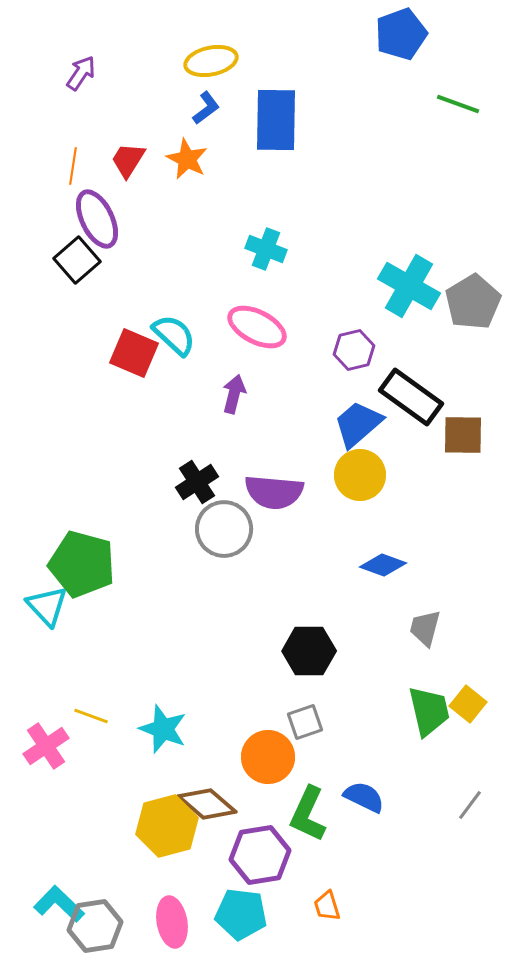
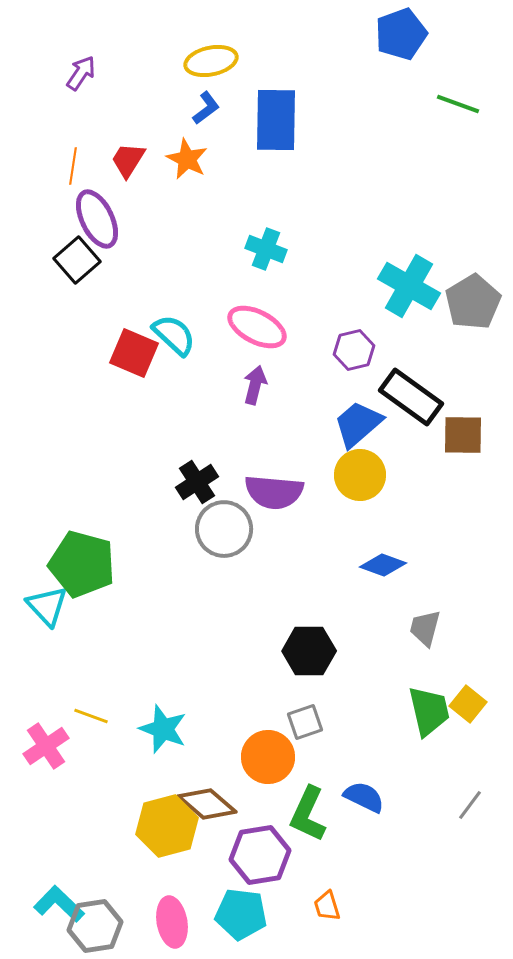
purple arrow at (234, 394): moved 21 px right, 9 px up
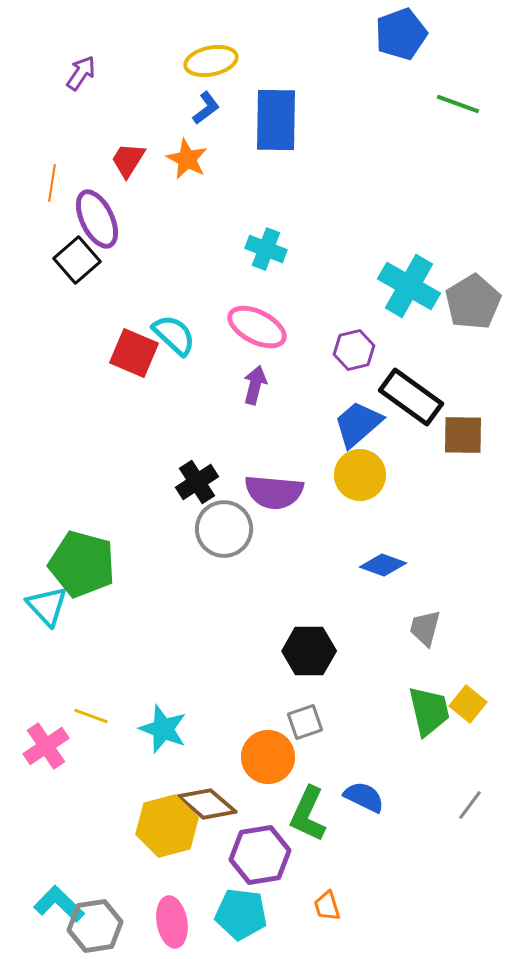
orange line at (73, 166): moved 21 px left, 17 px down
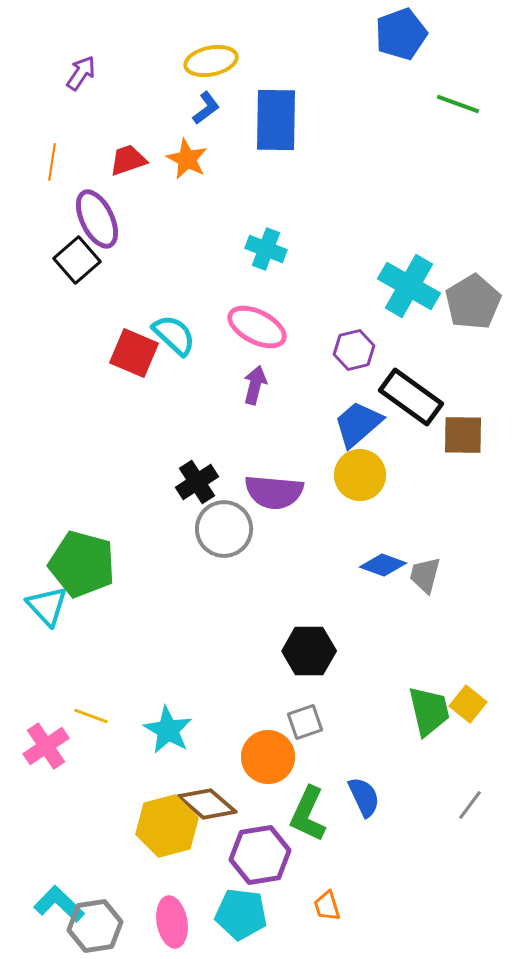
red trapezoid at (128, 160): rotated 39 degrees clockwise
orange line at (52, 183): moved 21 px up
gray trapezoid at (425, 628): moved 53 px up
cyan star at (163, 729): moved 5 px right, 1 px down; rotated 9 degrees clockwise
blue semicircle at (364, 797): rotated 39 degrees clockwise
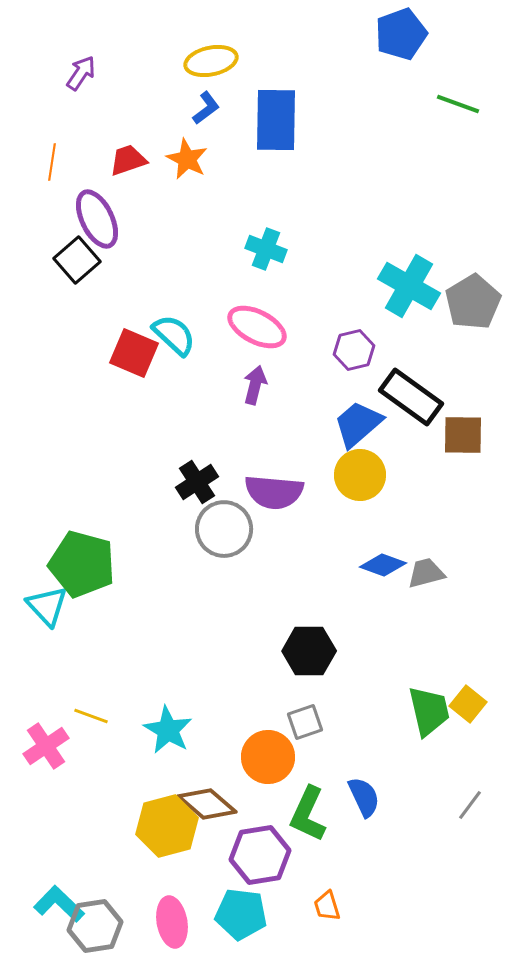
gray trapezoid at (425, 575): moved 1 px right, 2 px up; rotated 60 degrees clockwise
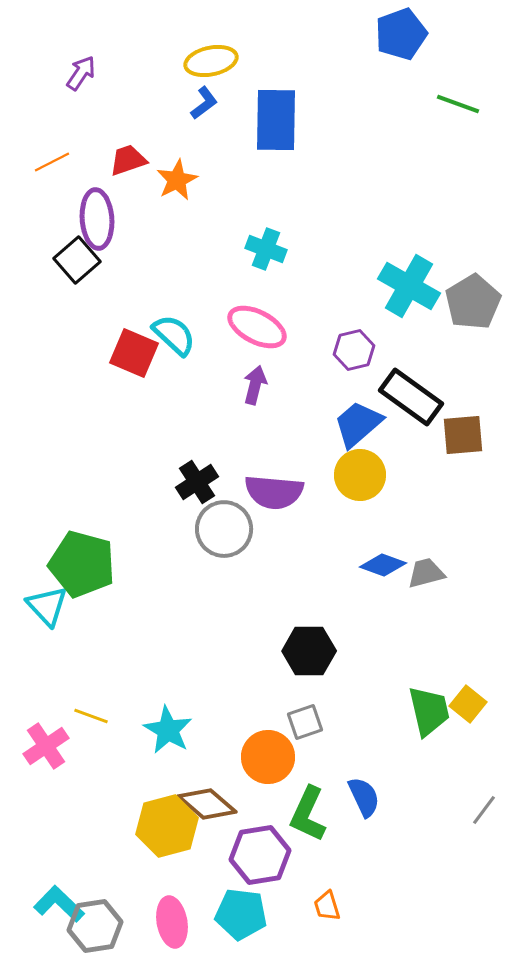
blue L-shape at (206, 108): moved 2 px left, 5 px up
orange star at (187, 159): moved 10 px left, 21 px down; rotated 18 degrees clockwise
orange line at (52, 162): rotated 54 degrees clockwise
purple ellipse at (97, 219): rotated 22 degrees clockwise
brown square at (463, 435): rotated 6 degrees counterclockwise
gray line at (470, 805): moved 14 px right, 5 px down
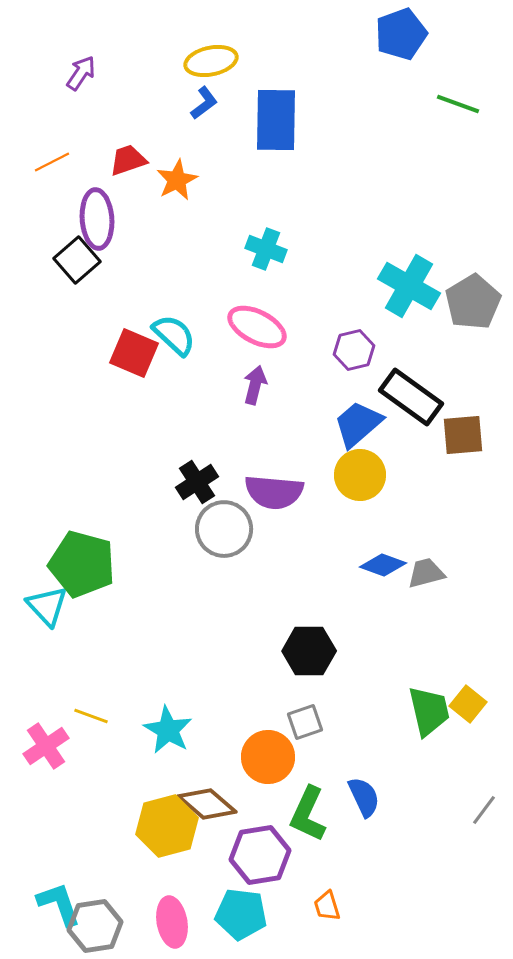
cyan L-shape at (59, 904): rotated 27 degrees clockwise
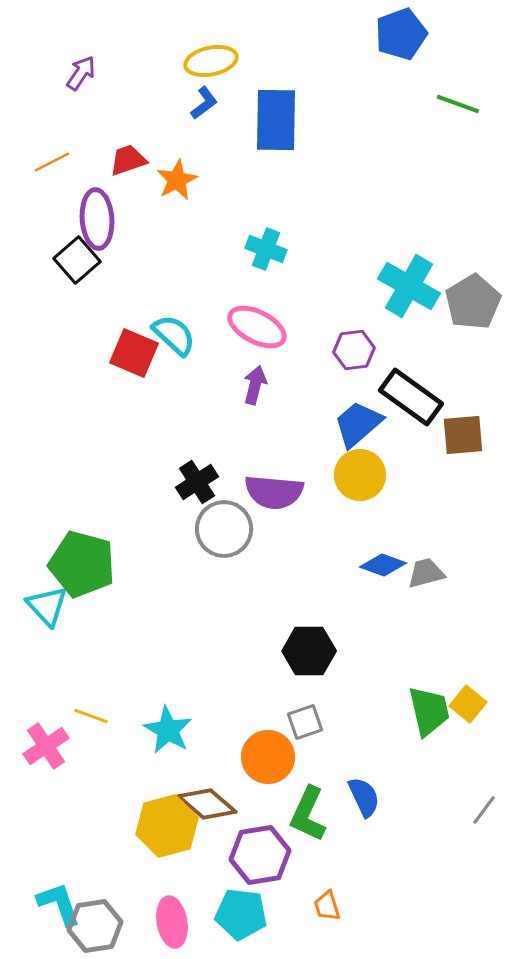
purple hexagon at (354, 350): rotated 6 degrees clockwise
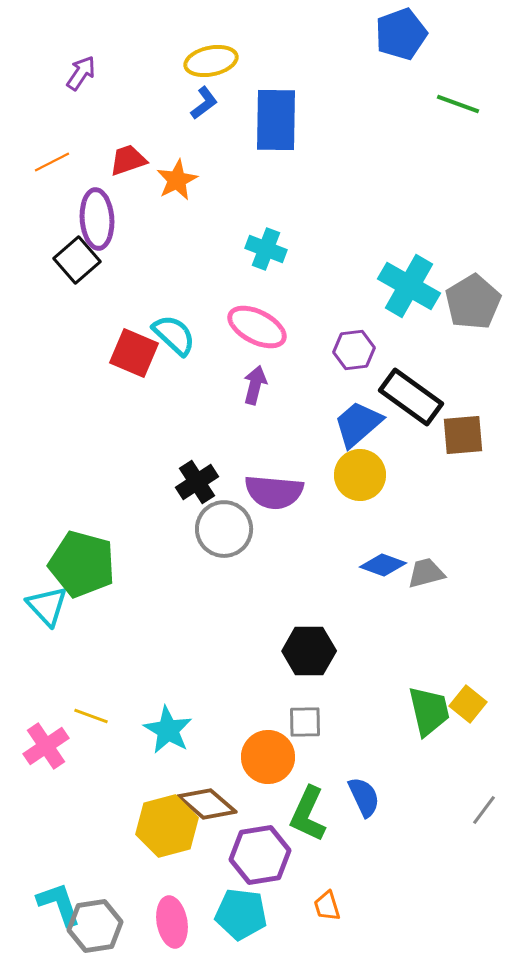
gray square at (305, 722): rotated 18 degrees clockwise
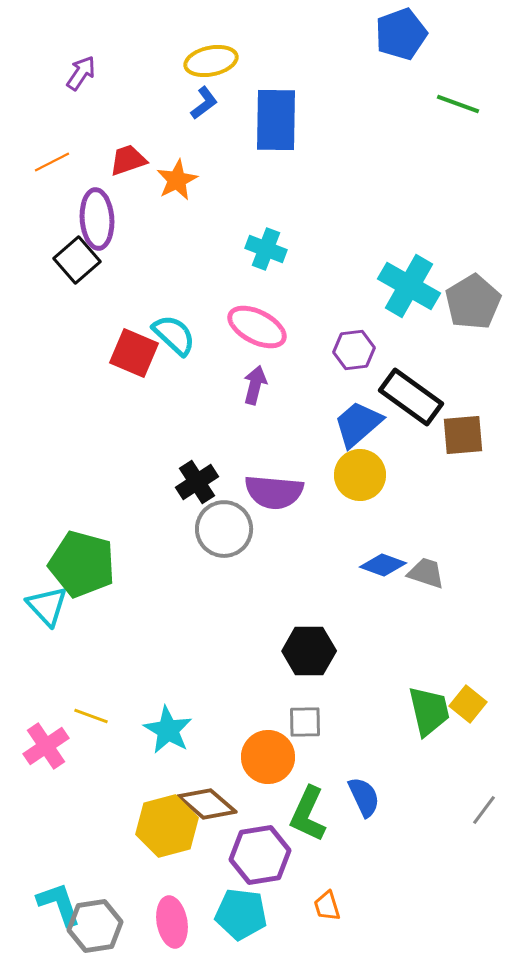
gray trapezoid at (426, 573): rotated 33 degrees clockwise
